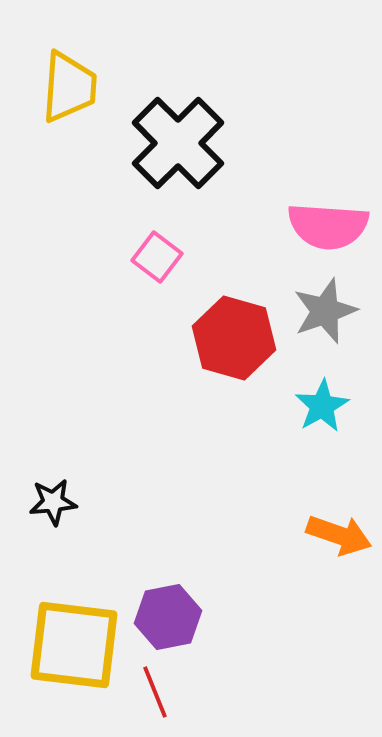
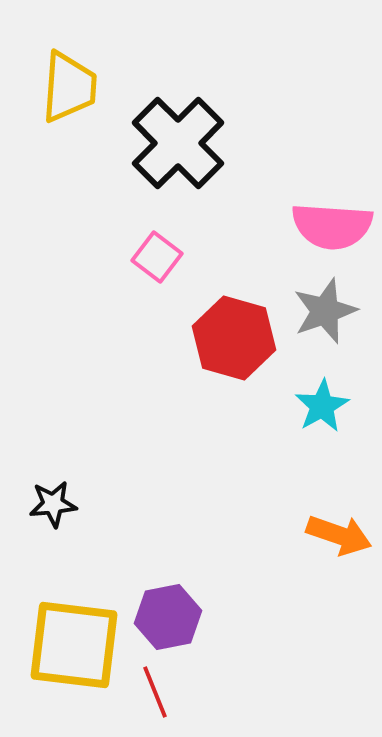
pink semicircle: moved 4 px right
black star: moved 2 px down
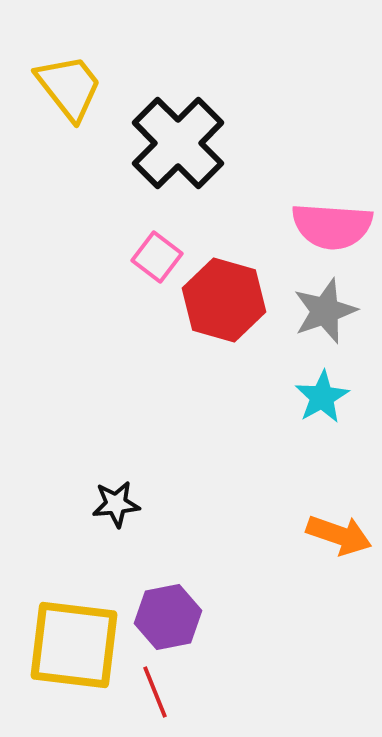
yellow trapezoid: rotated 42 degrees counterclockwise
red hexagon: moved 10 px left, 38 px up
cyan star: moved 9 px up
black star: moved 63 px right
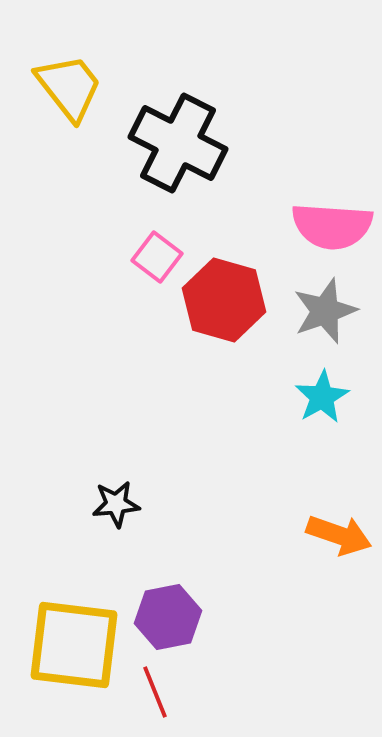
black cross: rotated 18 degrees counterclockwise
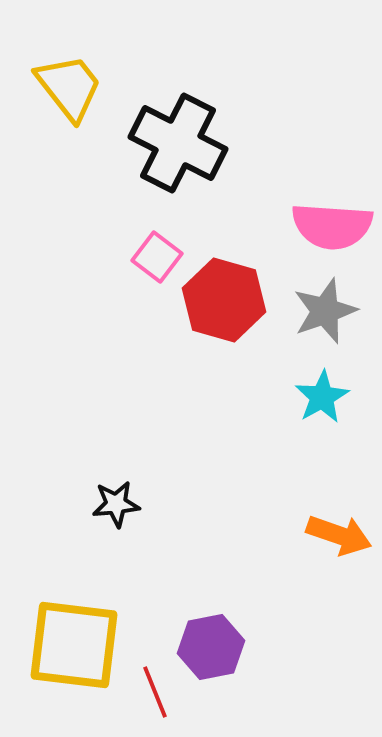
purple hexagon: moved 43 px right, 30 px down
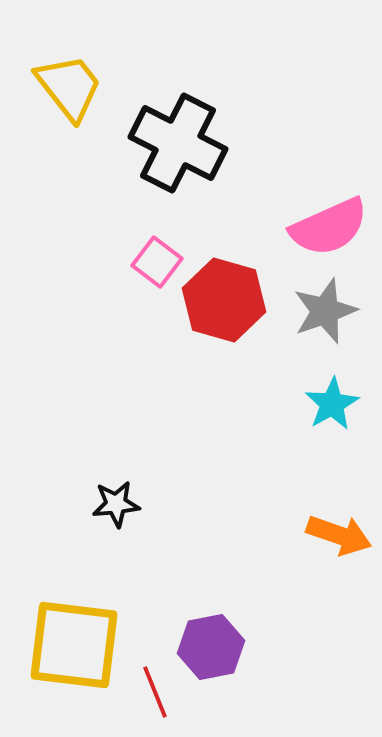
pink semicircle: moved 3 px left, 1 px down; rotated 28 degrees counterclockwise
pink square: moved 5 px down
cyan star: moved 10 px right, 7 px down
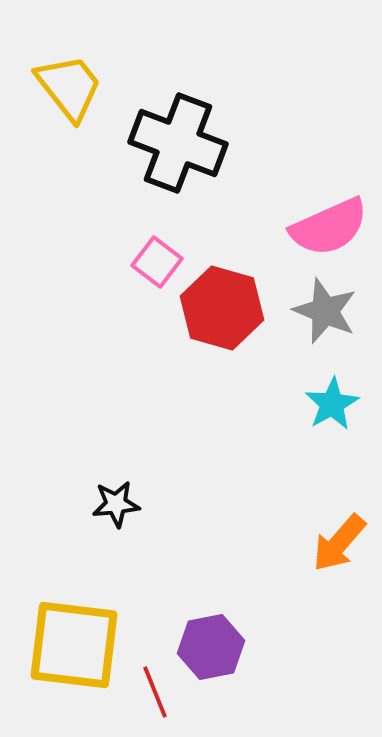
black cross: rotated 6 degrees counterclockwise
red hexagon: moved 2 px left, 8 px down
gray star: rotated 30 degrees counterclockwise
orange arrow: moved 8 px down; rotated 112 degrees clockwise
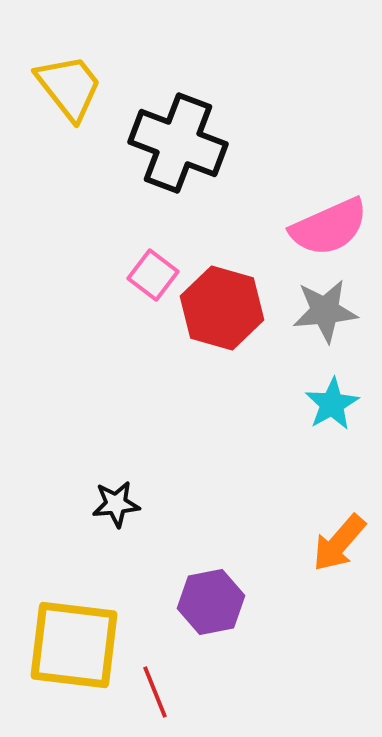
pink square: moved 4 px left, 13 px down
gray star: rotated 28 degrees counterclockwise
purple hexagon: moved 45 px up
